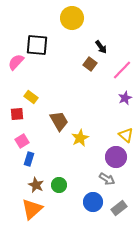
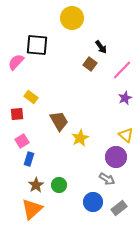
brown star: rotated 14 degrees clockwise
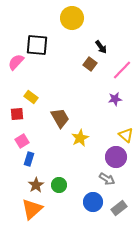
purple star: moved 10 px left, 1 px down; rotated 16 degrees clockwise
brown trapezoid: moved 1 px right, 3 px up
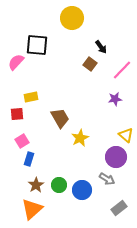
yellow rectangle: rotated 48 degrees counterclockwise
blue circle: moved 11 px left, 12 px up
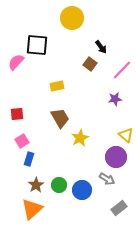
yellow rectangle: moved 26 px right, 11 px up
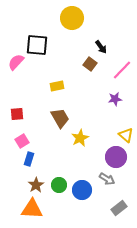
orange triangle: rotated 45 degrees clockwise
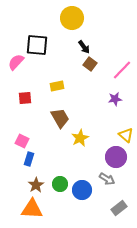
black arrow: moved 17 px left
red square: moved 8 px right, 16 px up
pink square: rotated 32 degrees counterclockwise
green circle: moved 1 px right, 1 px up
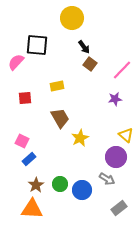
blue rectangle: rotated 32 degrees clockwise
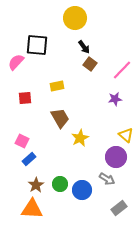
yellow circle: moved 3 px right
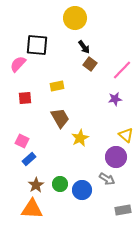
pink semicircle: moved 2 px right, 2 px down
gray rectangle: moved 4 px right, 2 px down; rotated 28 degrees clockwise
